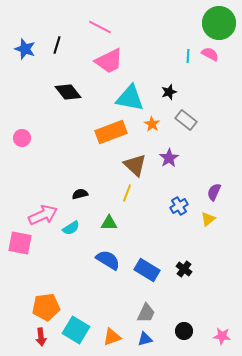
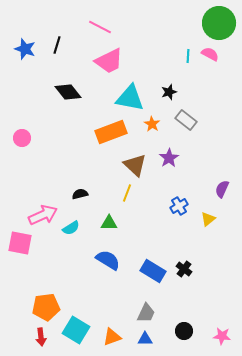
purple semicircle: moved 8 px right, 3 px up
blue rectangle: moved 6 px right, 1 px down
blue triangle: rotated 14 degrees clockwise
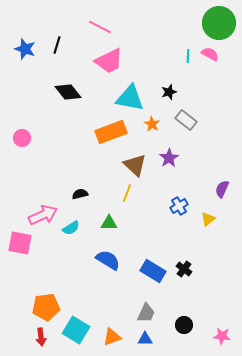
black circle: moved 6 px up
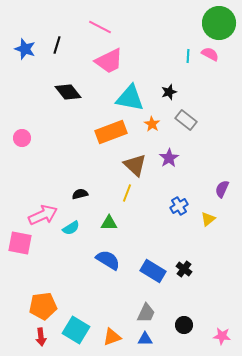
orange pentagon: moved 3 px left, 1 px up
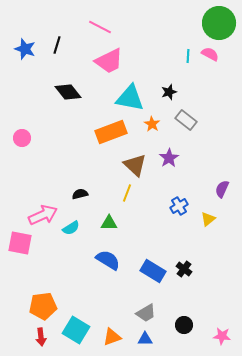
gray trapezoid: rotated 35 degrees clockwise
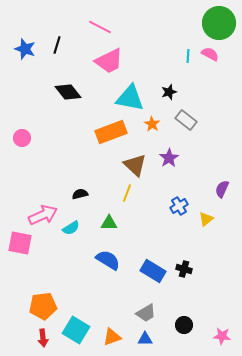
yellow triangle: moved 2 px left
black cross: rotated 21 degrees counterclockwise
red arrow: moved 2 px right, 1 px down
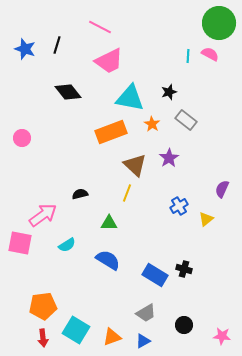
pink arrow: rotated 12 degrees counterclockwise
cyan semicircle: moved 4 px left, 17 px down
blue rectangle: moved 2 px right, 4 px down
blue triangle: moved 2 px left, 2 px down; rotated 28 degrees counterclockwise
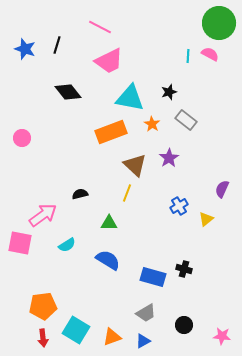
blue rectangle: moved 2 px left, 2 px down; rotated 15 degrees counterclockwise
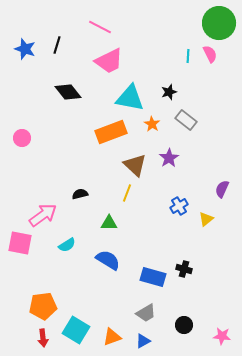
pink semicircle: rotated 36 degrees clockwise
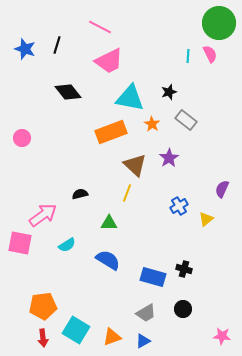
black circle: moved 1 px left, 16 px up
